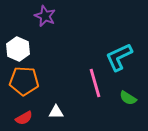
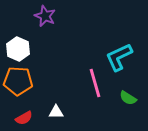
orange pentagon: moved 6 px left
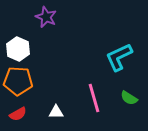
purple star: moved 1 px right, 1 px down
pink line: moved 1 px left, 15 px down
green semicircle: moved 1 px right
red semicircle: moved 6 px left, 4 px up
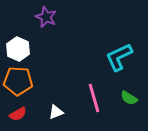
white triangle: rotated 21 degrees counterclockwise
